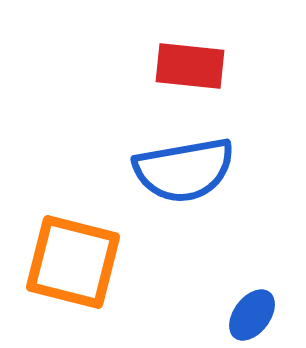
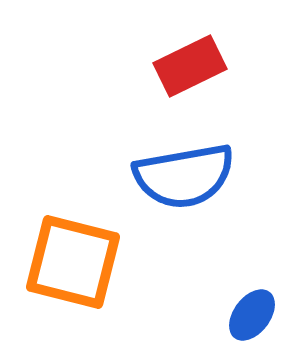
red rectangle: rotated 32 degrees counterclockwise
blue semicircle: moved 6 px down
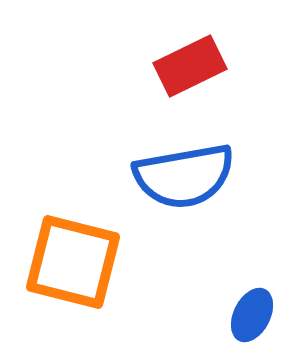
blue ellipse: rotated 10 degrees counterclockwise
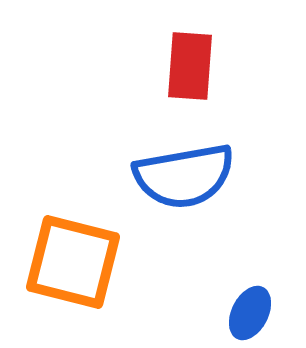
red rectangle: rotated 60 degrees counterclockwise
blue ellipse: moved 2 px left, 2 px up
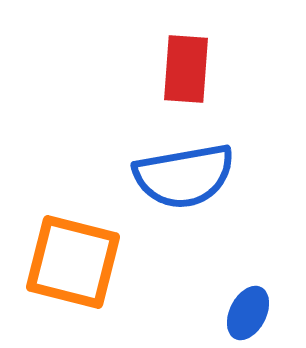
red rectangle: moved 4 px left, 3 px down
blue ellipse: moved 2 px left
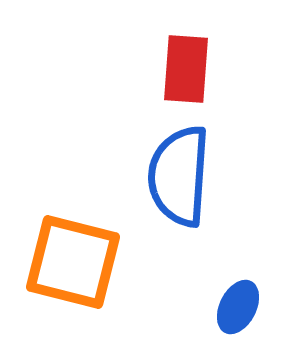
blue semicircle: moved 5 px left; rotated 104 degrees clockwise
blue ellipse: moved 10 px left, 6 px up
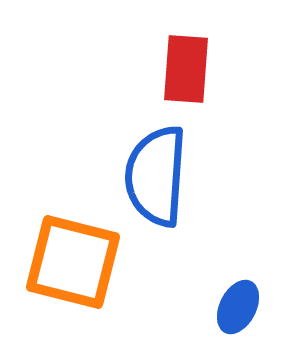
blue semicircle: moved 23 px left
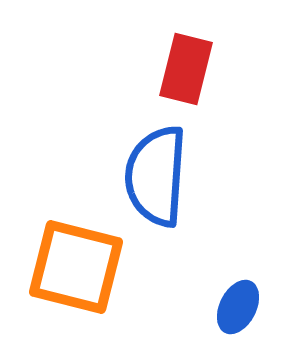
red rectangle: rotated 10 degrees clockwise
orange square: moved 3 px right, 5 px down
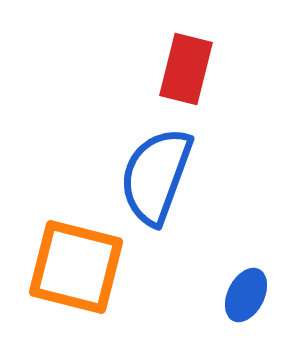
blue semicircle: rotated 16 degrees clockwise
blue ellipse: moved 8 px right, 12 px up
